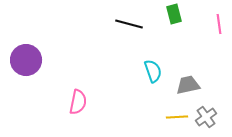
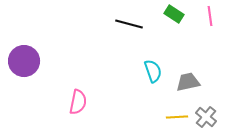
green rectangle: rotated 42 degrees counterclockwise
pink line: moved 9 px left, 8 px up
purple circle: moved 2 px left, 1 px down
gray trapezoid: moved 3 px up
gray cross: rotated 15 degrees counterclockwise
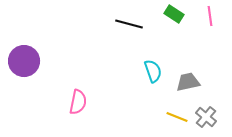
yellow line: rotated 25 degrees clockwise
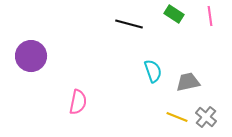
purple circle: moved 7 px right, 5 px up
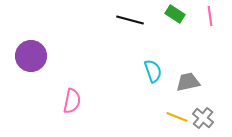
green rectangle: moved 1 px right
black line: moved 1 px right, 4 px up
pink semicircle: moved 6 px left, 1 px up
gray cross: moved 3 px left, 1 px down
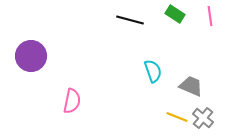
gray trapezoid: moved 3 px right, 4 px down; rotated 35 degrees clockwise
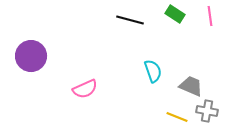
pink semicircle: moved 13 px right, 12 px up; rotated 55 degrees clockwise
gray cross: moved 4 px right, 7 px up; rotated 30 degrees counterclockwise
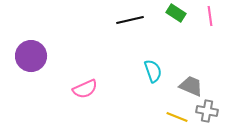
green rectangle: moved 1 px right, 1 px up
black line: rotated 28 degrees counterclockwise
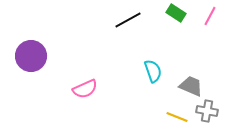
pink line: rotated 36 degrees clockwise
black line: moved 2 px left; rotated 16 degrees counterclockwise
